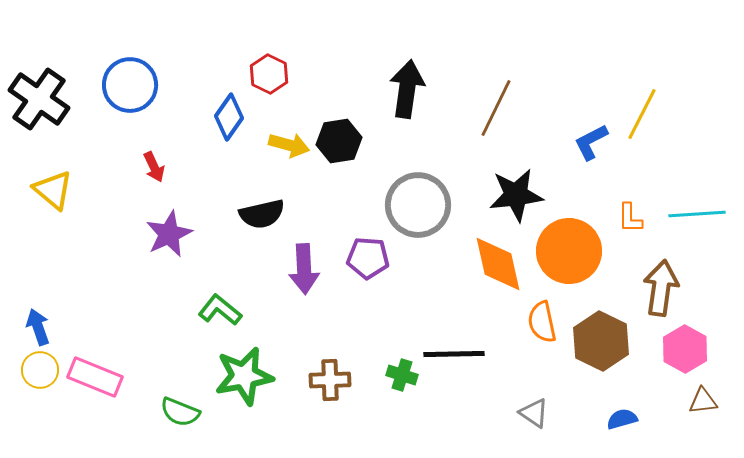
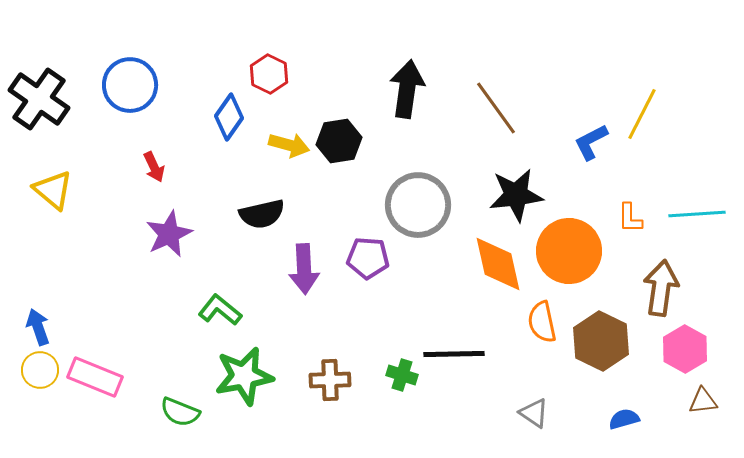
brown line: rotated 62 degrees counterclockwise
blue semicircle: moved 2 px right
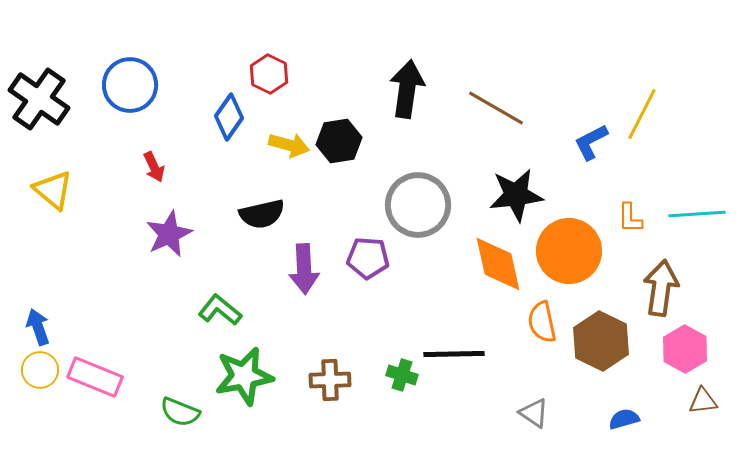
brown line: rotated 24 degrees counterclockwise
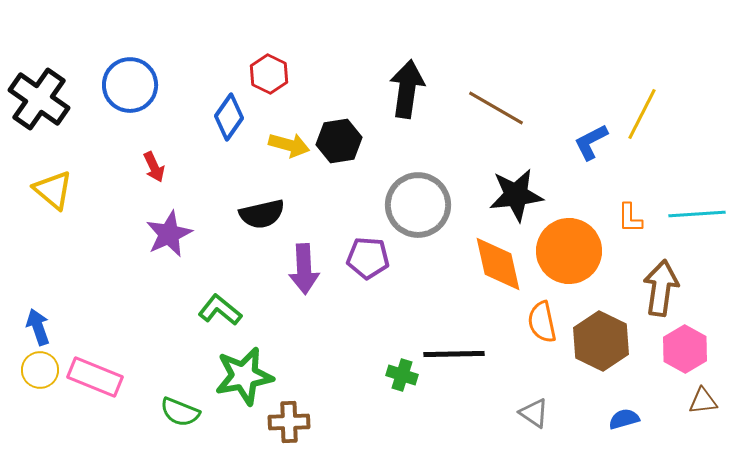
brown cross: moved 41 px left, 42 px down
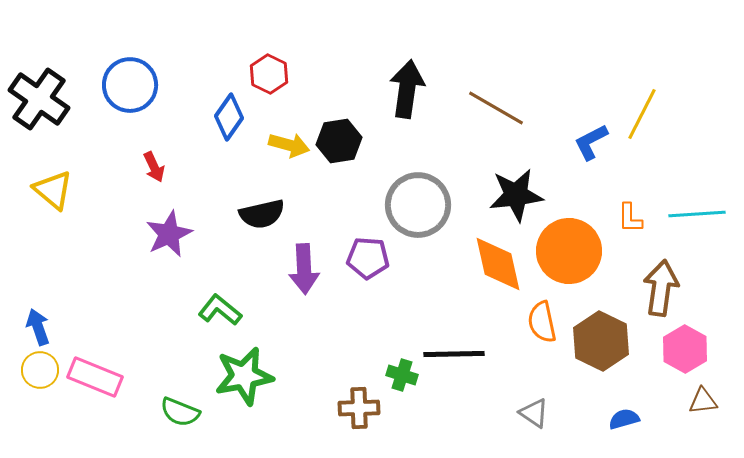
brown cross: moved 70 px right, 14 px up
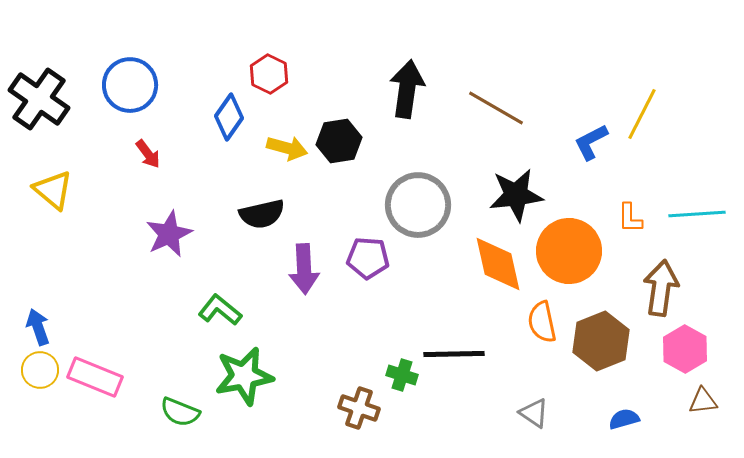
yellow arrow: moved 2 px left, 3 px down
red arrow: moved 6 px left, 13 px up; rotated 12 degrees counterclockwise
brown hexagon: rotated 12 degrees clockwise
brown cross: rotated 21 degrees clockwise
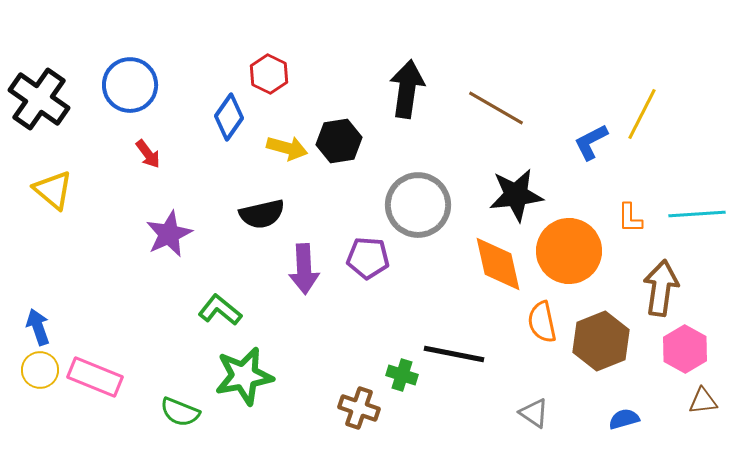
black line: rotated 12 degrees clockwise
